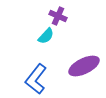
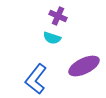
cyan semicircle: moved 6 px right, 2 px down; rotated 66 degrees clockwise
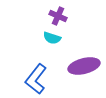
purple ellipse: rotated 12 degrees clockwise
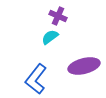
cyan semicircle: moved 2 px left, 1 px up; rotated 126 degrees clockwise
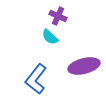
cyan semicircle: rotated 102 degrees counterclockwise
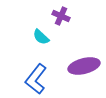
purple cross: moved 3 px right
cyan semicircle: moved 9 px left
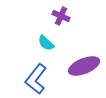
cyan semicircle: moved 5 px right, 6 px down
purple ellipse: rotated 8 degrees counterclockwise
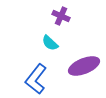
cyan semicircle: moved 4 px right
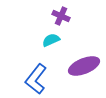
cyan semicircle: moved 1 px right, 3 px up; rotated 114 degrees clockwise
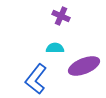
cyan semicircle: moved 4 px right, 8 px down; rotated 24 degrees clockwise
